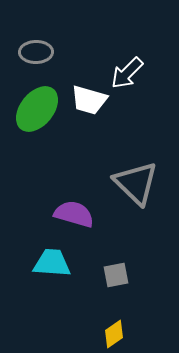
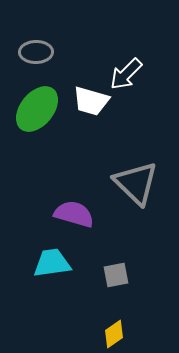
white arrow: moved 1 px left, 1 px down
white trapezoid: moved 2 px right, 1 px down
cyan trapezoid: rotated 12 degrees counterclockwise
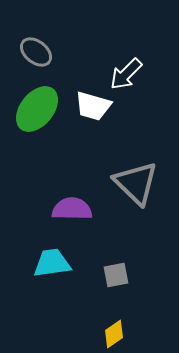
gray ellipse: rotated 40 degrees clockwise
white trapezoid: moved 2 px right, 5 px down
purple semicircle: moved 2 px left, 5 px up; rotated 15 degrees counterclockwise
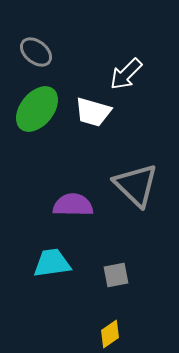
white trapezoid: moved 6 px down
gray triangle: moved 2 px down
purple semicircle: moved 1 px right, 4 px up
yellow diamond: moved 4 px left
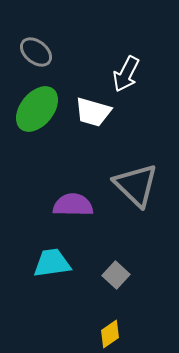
white arrow: rotated 18 degrees counterclockwise
gray square: rotated 36 degrees counterclockwise
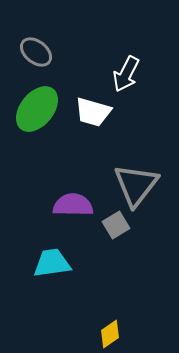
gray triangle: rotated 24 degrees clockwise
gray square: moved 50 px up; rotated 16 degrees clockwise
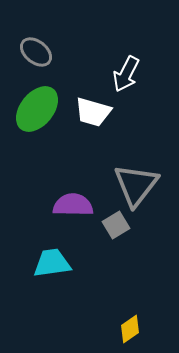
yellow diamond: moved 20 px right, 5 px up
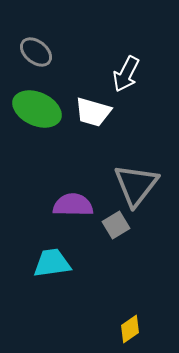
green ellipse: rotated 75 degrees clockwise
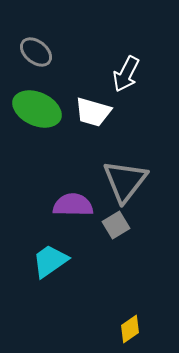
gray triangle: moved 11 px left, 4 px up
cyan trapezoid: moved 2 px left, 2 px up; rotated 27 degrees counterclockwise
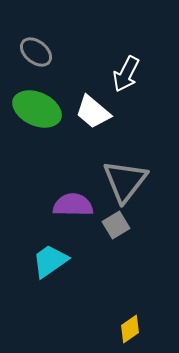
white trapezoid: rotated 24 degrees clockwise
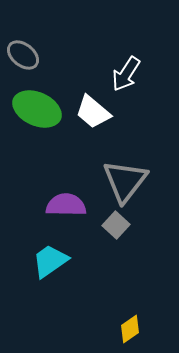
gray ellipse: moved 13 px left, 3 px down
white arrow: rotated 6 degrees clockwise
purple semicircle: moved 7 px left
gray square: rotated 16 degrees counterclockwise
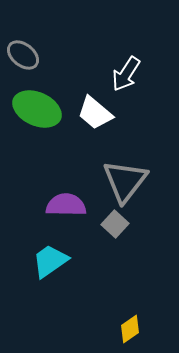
white trapezoid: moved 2 px right, 1 px down
gray square: moved 1 px left, 1 px up
